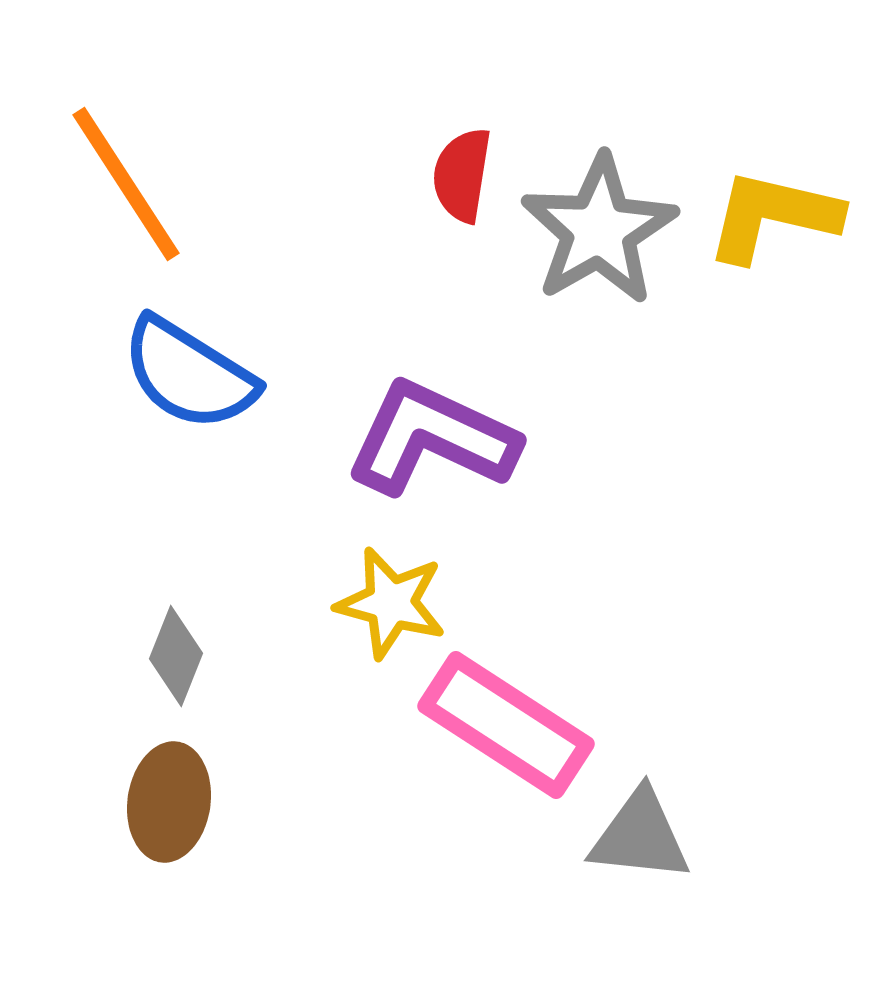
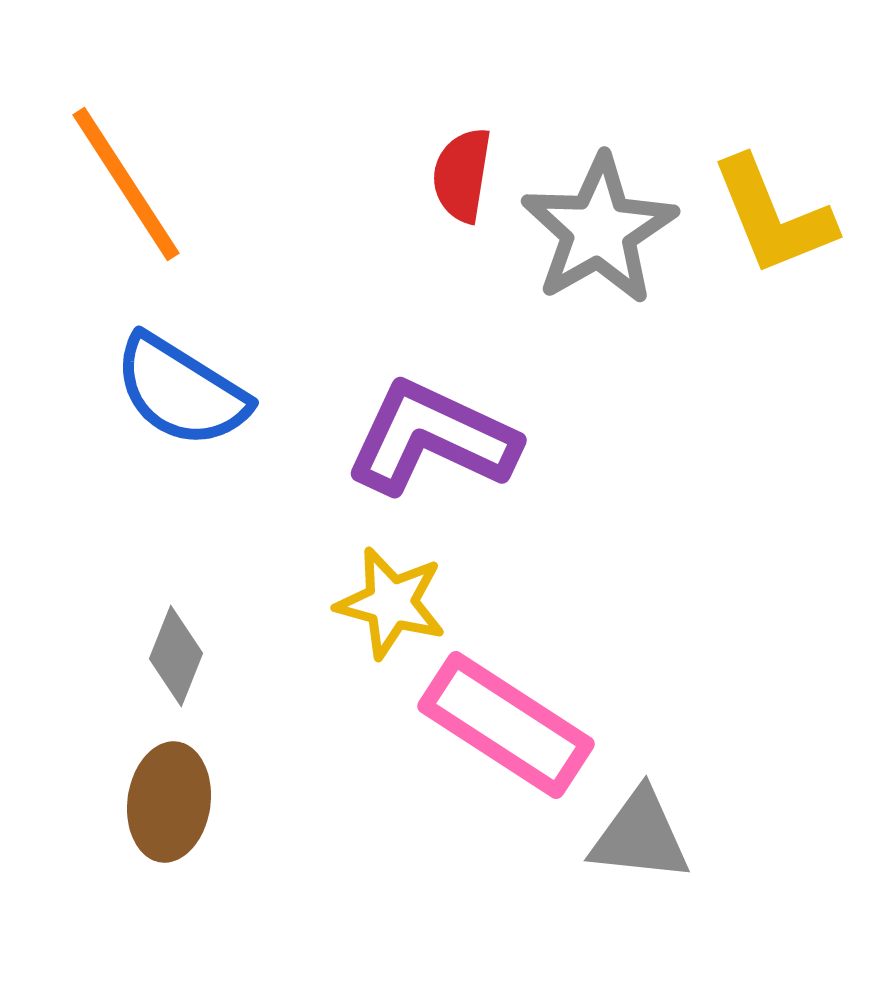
yellow L-shape: rotated 125 degrees counterclockwise
blue semicircle: moved 8 px left, 17 px down
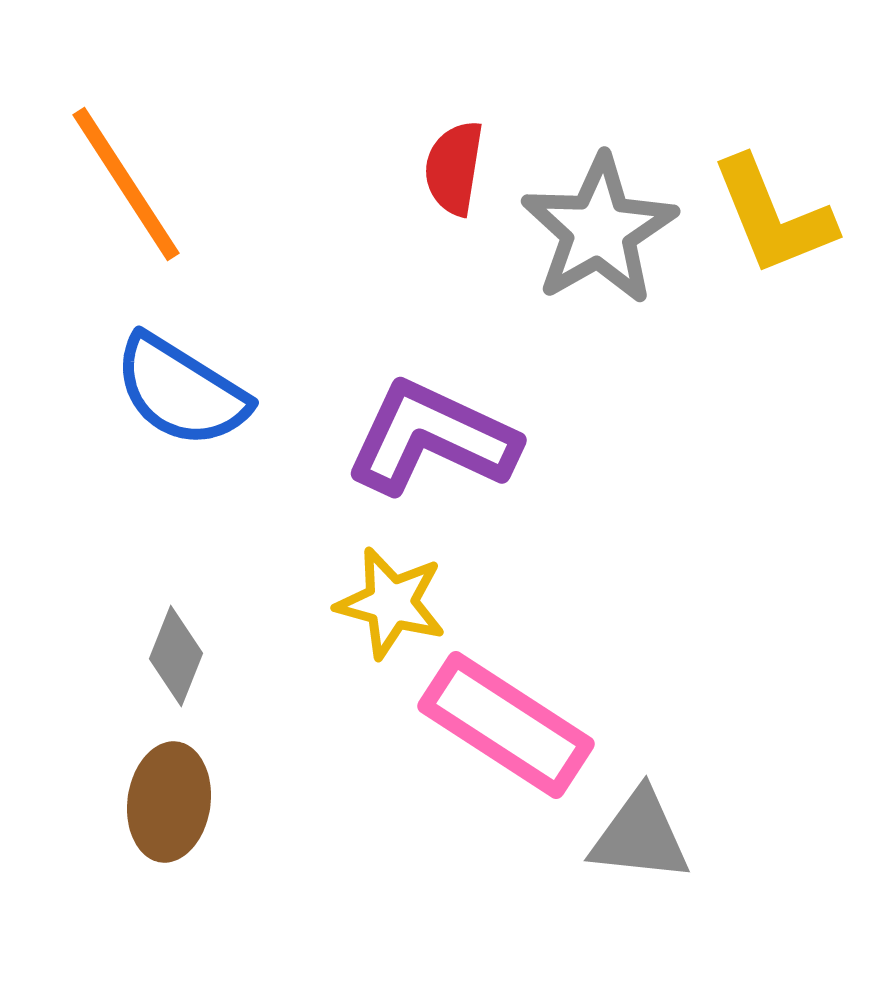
red semicircle: moved 8 px left, 7 px up
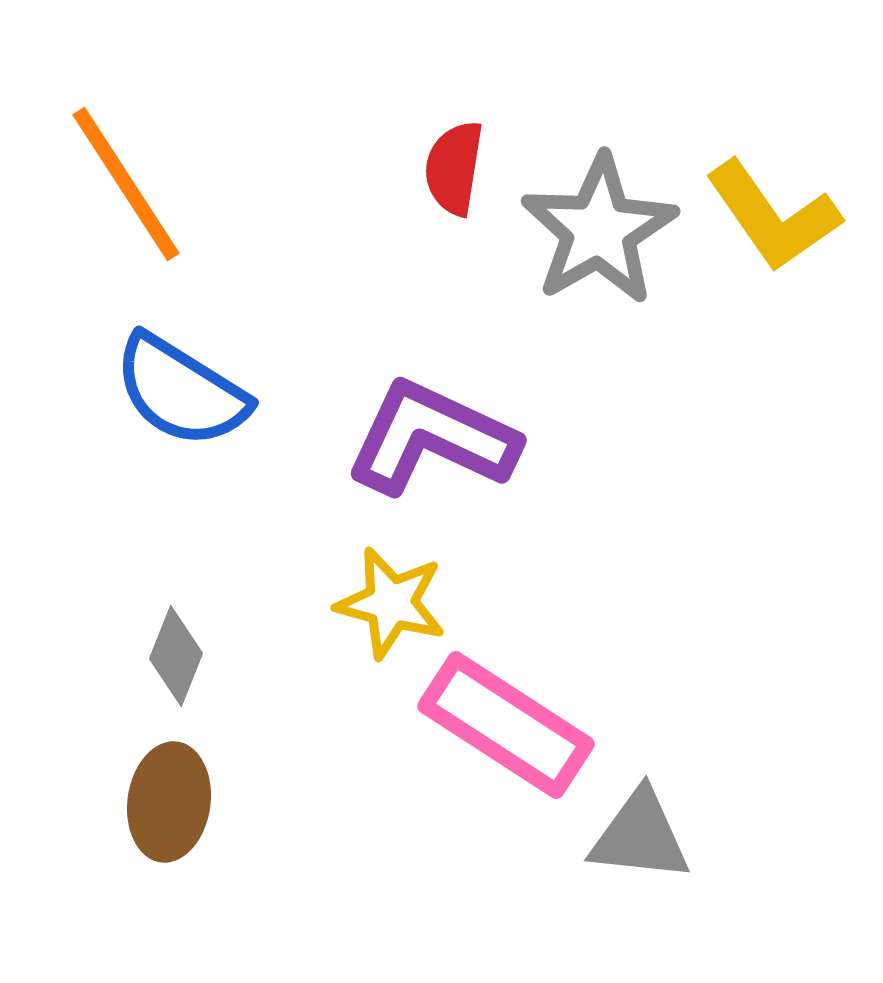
yellow L-shape: rotated 13 degrees counterclockwise
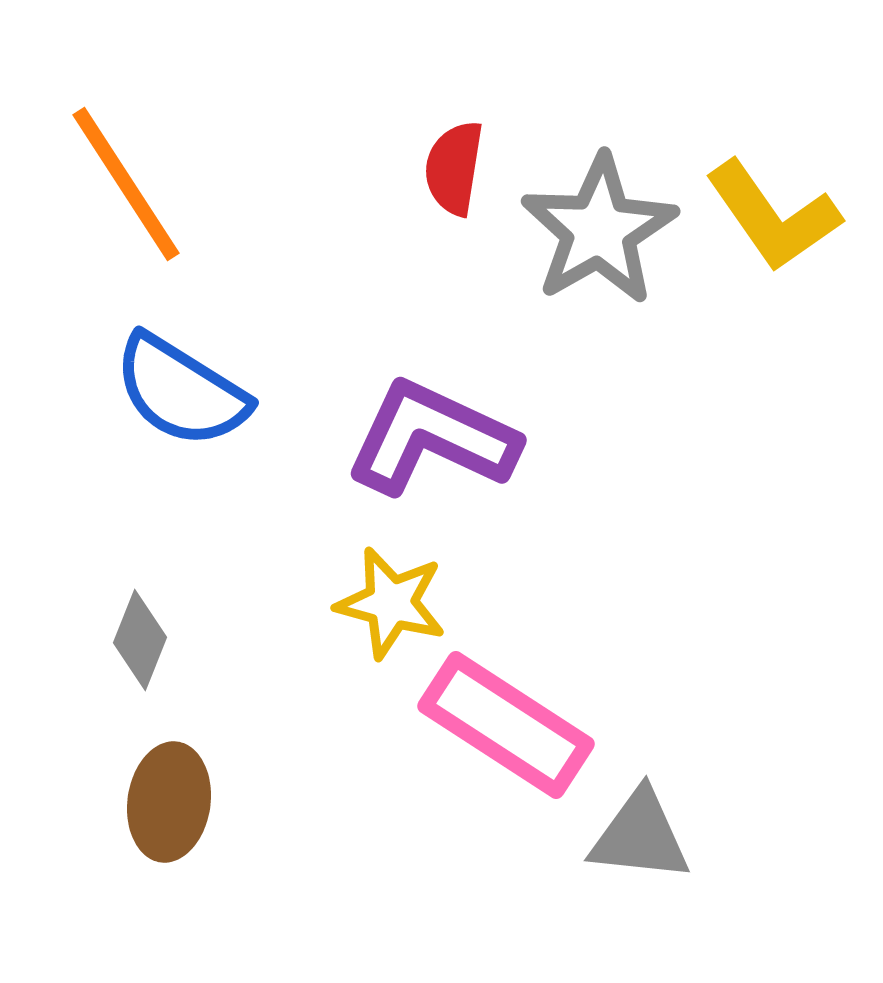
gray diamond: moved 36 px left, 16 px up
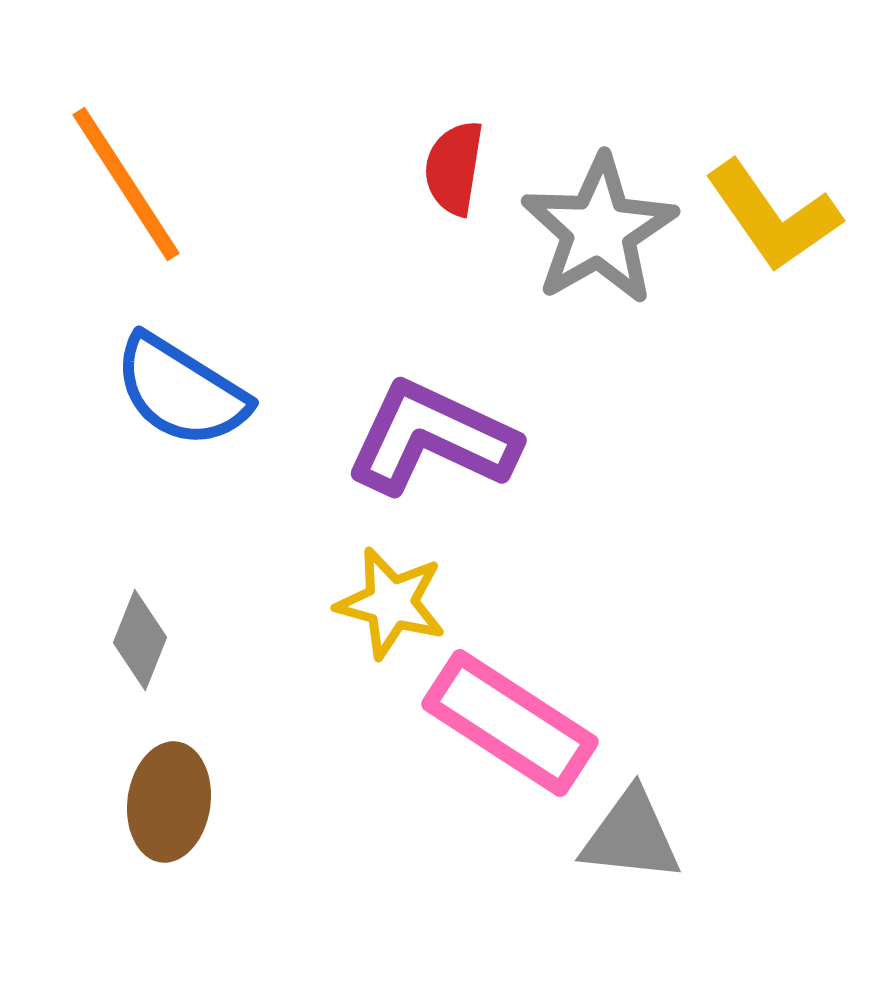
pink rectangle: moved 4 px right, 2 px up
gray triangle: moved 9 px left
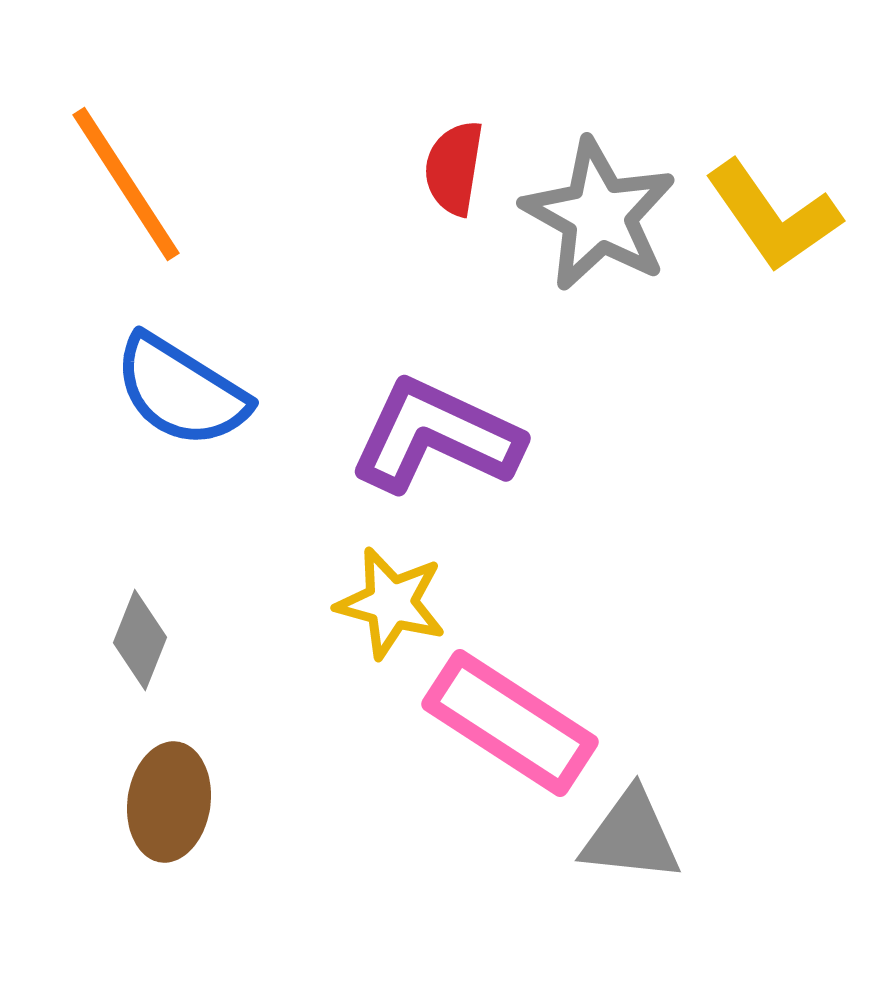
gray star: moved 15 px up; rotated 13 degrees counterclockwise
purple L-shape: moved 4 px right, 2 px up
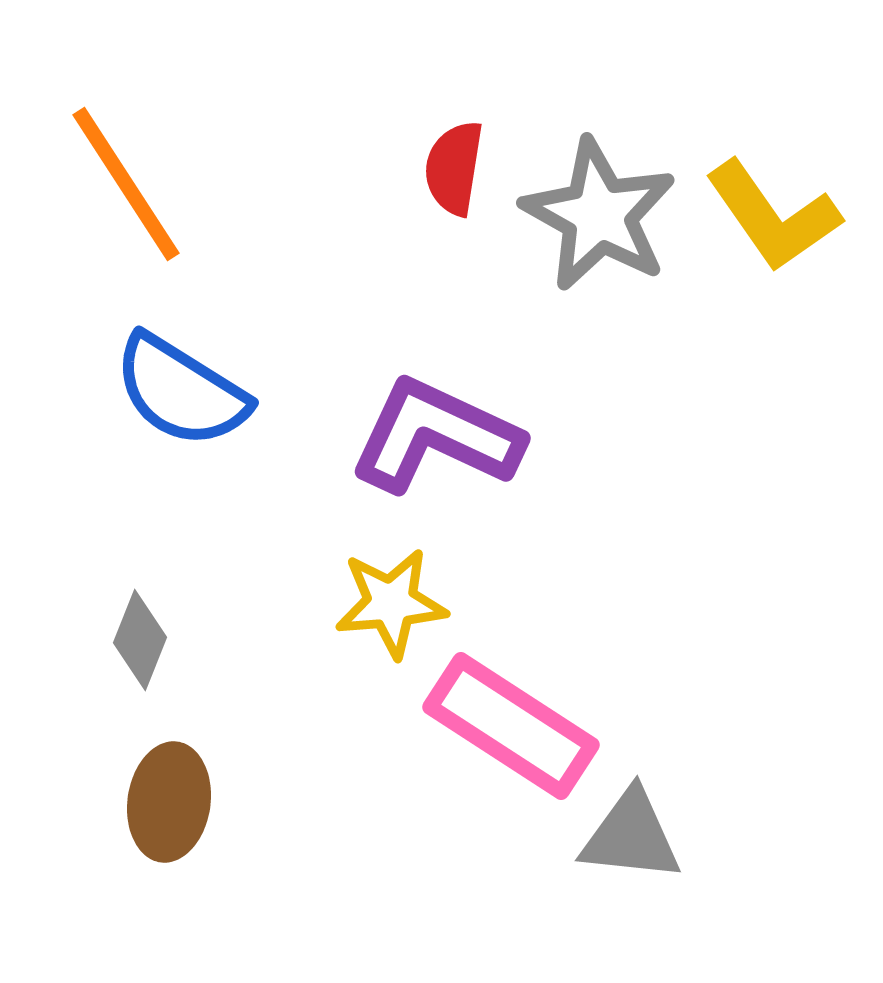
yellow star: rotated 20 degrees counterclockwise
pink rectangle: moved 1 px right, 3 px down
